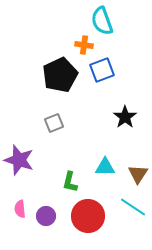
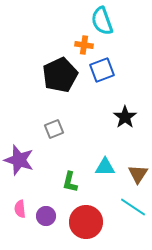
gray square: moved 6 px down
red circle: moved 2 px left, 6 px down
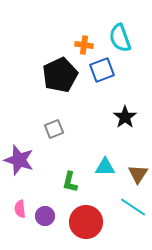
cyan semicircle: moved 18 px right, 17 px down
purple circle: moved 1 px left
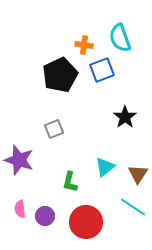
cyan triangle: rotated 40 degrees counterclockwise
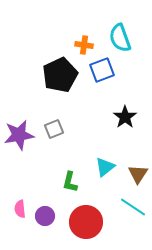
purple star: moved 25 px up; rotated 28 degrees counterclockwise
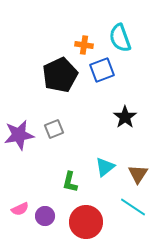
pink semicircle: rotated 108 degrees counterclockwise
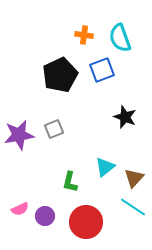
orange cross: moved 10 px up
black star: rotated 15 degrees counterclockwise
brown triangle: moved 4 px left, 4 px down; rotated 10 degrees clockwise
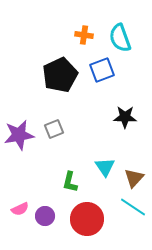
black star: rotated 20 degrees counterclockwise
cyan triangle: rotated 25 degrees counterclockwise
red circle: moved 1 px right, 3 px up
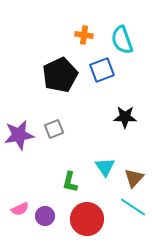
cyan semicircle: moved 2 px right, 2 px down
